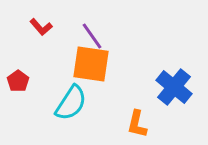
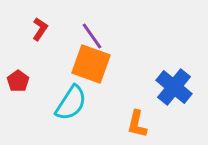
red L-shape: moved 1 px left, 2 px down; rotated 105 degrees counterclockwise
orange square: rotated 12 degrees clockwise
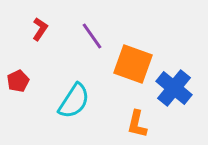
orange square: moved 42 px right
red pentagon: rotated 10 degrees clockwise
blue cross: moved 1 px down
cyan semicircle: moved 3 px right, 2 px up
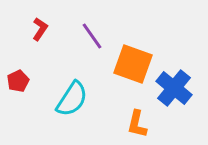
cyan semicircle: moved 2 px left, 2 px up
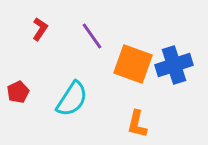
red pentagon: moved 11 px down
blue cross: moved 23 px up; rotated 33 degrees clockwise
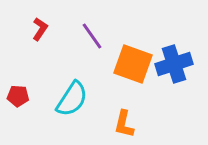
blue cross: moved 1 px up
red pentagon: moved 4 px down; rotated 30 degrees clockwise
orange L-shape: moved 13 px left
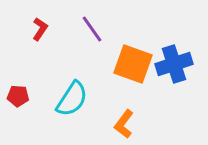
purple line: moved 7 px up
orange L-shape: rotated 24 degrees clockwise
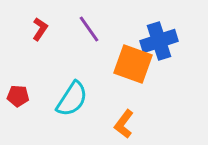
purple line: moved 3 px left
blue cross: moved 15 px left, 23 px up
